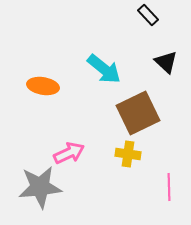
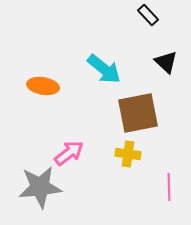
brown square: rotated 15 degrees clockwise
pink arrow: rotated 12 degrees counterclockwise
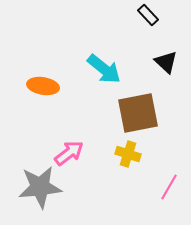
yellow cross: rotated 10 degrees clockwise
pink line: rotated 32 degrees clockwise
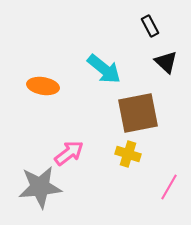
black rectangle: moved 2 px right, 11 px down; rotated 15 degrees clockwise
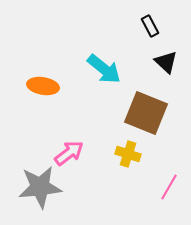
brown square: moved 8 px right; rotated 33 degrees clockwise
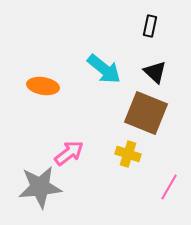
black rectangle: rotated 40 degrees clockwise
black triangle: moved 11 px left, 10 px down
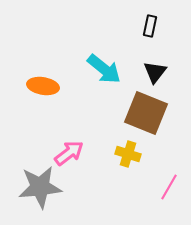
black triangle: rotated 25 degrees clockwise
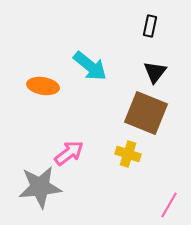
cyan arrow: moved 14 px left, 3 px up
pink line: moved 18 px down
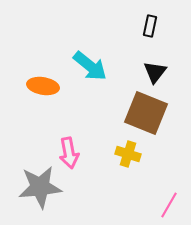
pink arrow: rotated 116 degrees clockwise
